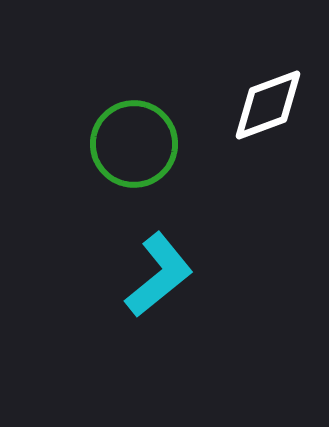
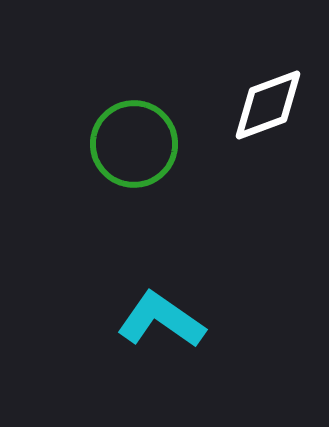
cyan L-shape: moved 2 px right, 45 px down; rotated 106 degrees counterclockwise
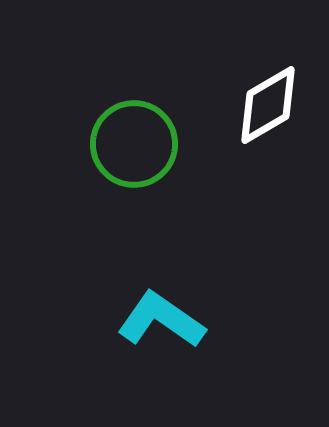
white diamond: rotated 10 degrees counterclockwise
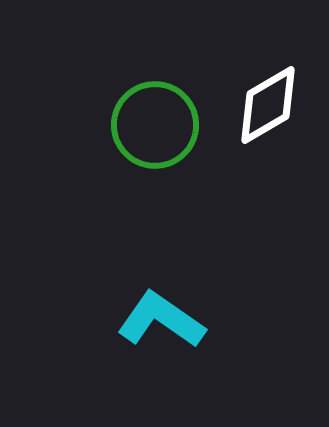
green circle: moved 21 px right, 19 px up
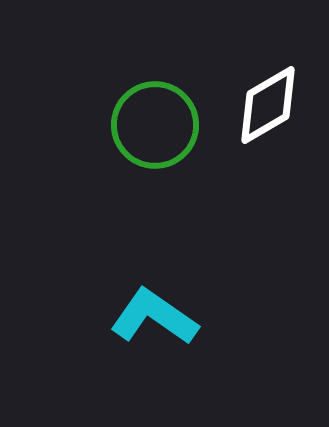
cyan L-shape: moved 7 px left, 3 px up
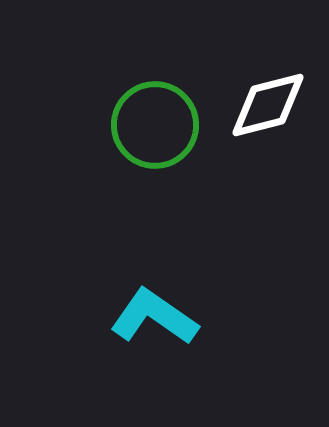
white diamond: rotated 16 degrees clockwise
